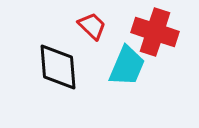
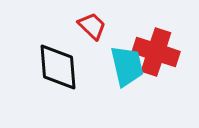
red cross: moved 1 px right, 20 px down
cyan trapezoid: rotated 36 degrees counterclockwise
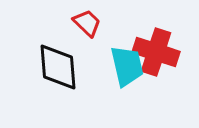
red trapezoid: moved 5 px left, 3 px up
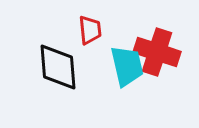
red trapezoid: moved 3 px right, 7 px down; rotated 40 degrees clockwise
red cross: moved 1 px right
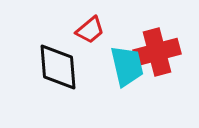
red trapezoid: rotated 56 degrees clockwise
red cross: rotated 33 degrees counterclockwise
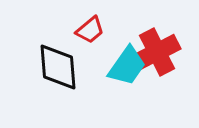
red cross: rotated 12 degrees counterclockwise
cyan trapezoid: rotated 48 degrees clockwise
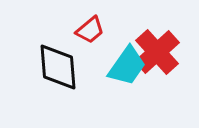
red cross: rotated 15 degrees counterclockwise
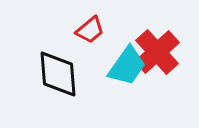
black diamond: moved 7 px down
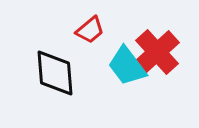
cyan trapezoid: rotated 108 degrees clockwise
black diamond: moved 3 px left, 1 px up
